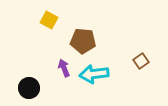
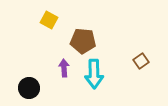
purple arrow: rotated 18 degrees clockwise
cyan arrow: rotated 84 degrees counterclockwise
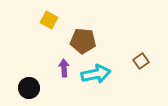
cyan arrow: moved 2 px right; rotated 100 degrees counterclockwise
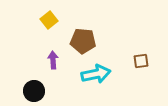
yellow square: rotated 24 degrees clockwise
brown square: rotated 28 degrees clockwise
purple arrow: moved 11 px left, 8 px up
black circle: moved 5 px right, 3 px down
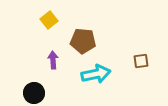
black circle: moved 2 px down
